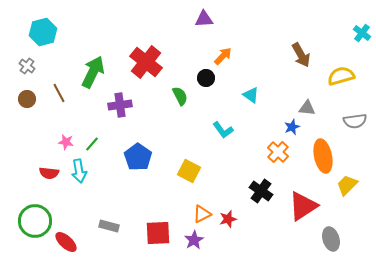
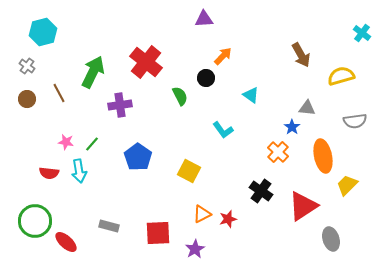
blue star: rotated 14 degrees counterclockwise
purple star: moved 1 px right, 9 px down
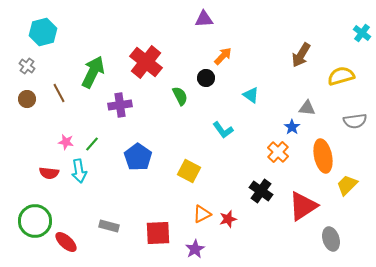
brown arrow: rotated 60 degrees clockwise
